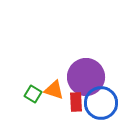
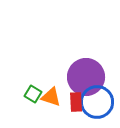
orange triangle: moved 3 px left, 7 px down
blue circle: moved 4 px left, 1 px up
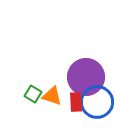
orange triangle: moved 1 px right, 1 px up
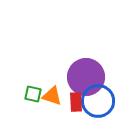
green square: rotated 18 degrees counterclockwise
blue circle: moved 1 px right, 1 px up
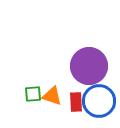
purple circle: moved 3 px right, 11 px up
green square: rotated 18 degrees counterclockwise
blue circle: moved 1 px right
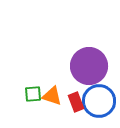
red rectangle: rotated 18 degrees counterclockwise
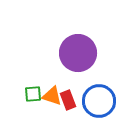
purple circle: moved 11 px left, 13 px up
red rectangle: moved 8 px left, 2 px up
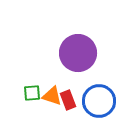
green square: moved 1 px left, 1 px up
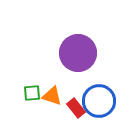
red rectangle: moved 8 px right, 8 px down; rotated 18 degrees counterclockwise
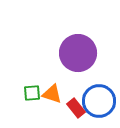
orange triangle: moved 2 px up
